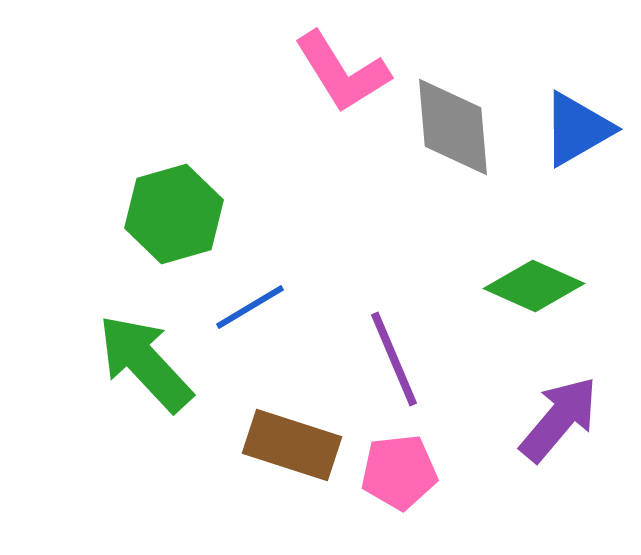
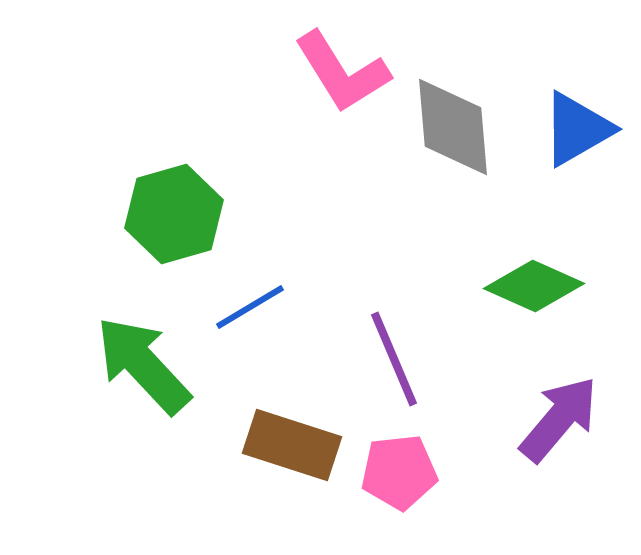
green arrow: moved 2 px left, 2 px down
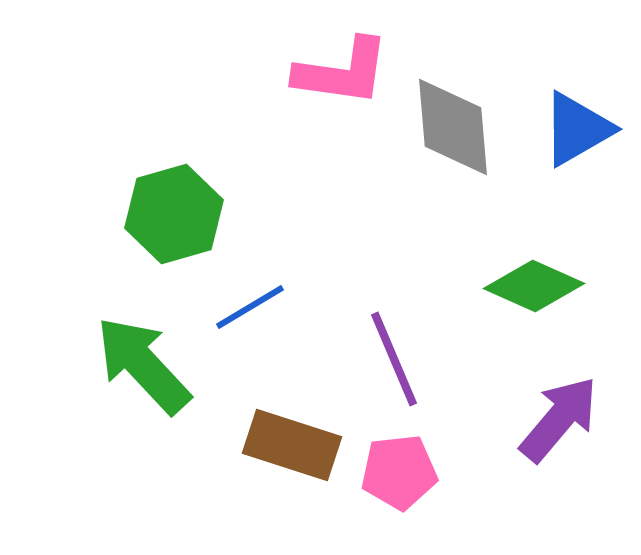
pink L-shape: rotated 50 degrees counterclockwise
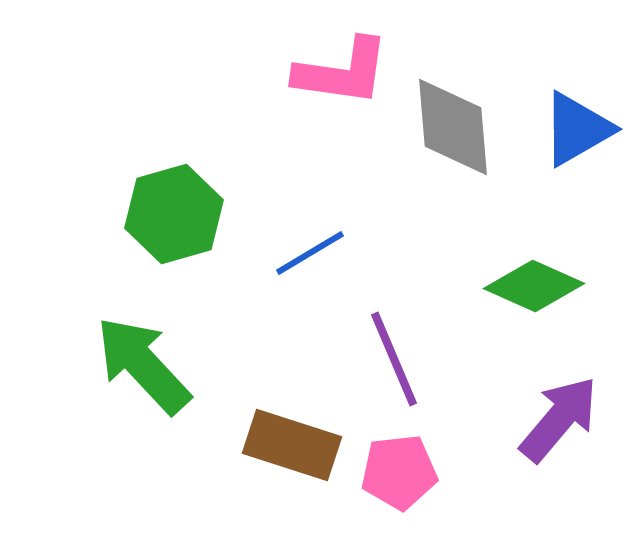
blue line: moved 60 px right, 54 px up
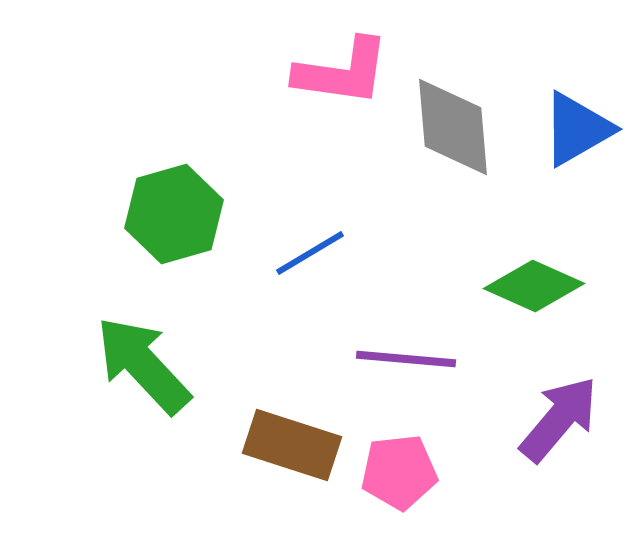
purple line: moved 12 px right; rotated 62 degrees counterclockwise
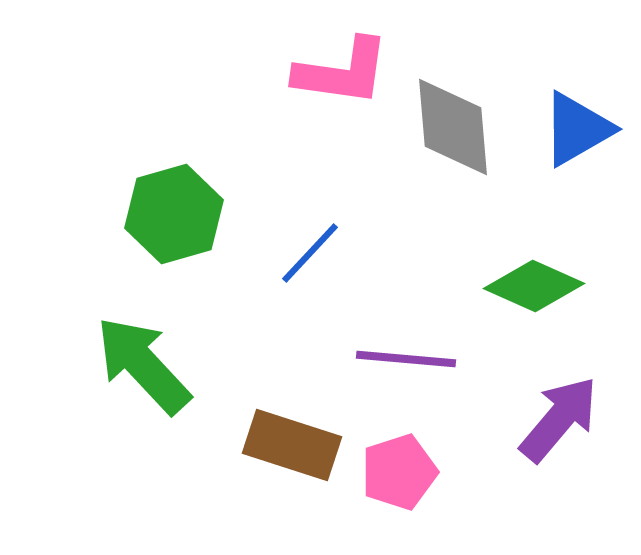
blue line: rotated 16 degrees counterclockwise
pink pentagon: rotated 12 degrees counterclockwise
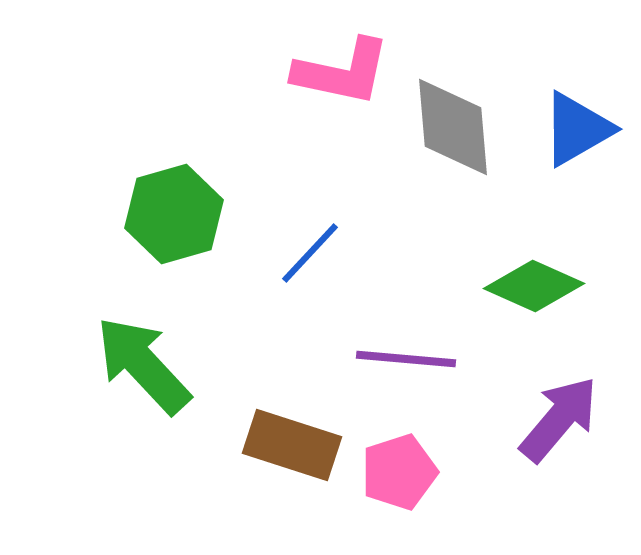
pink L-shape: rotated 4 degrees clockwise
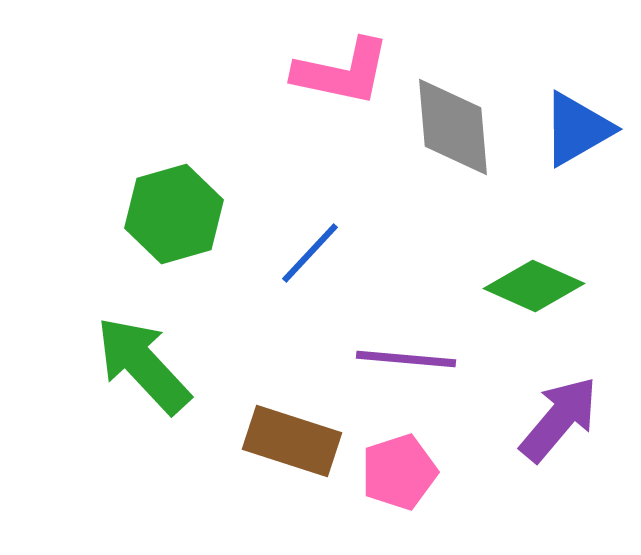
brown rectangle: moved 4 px up
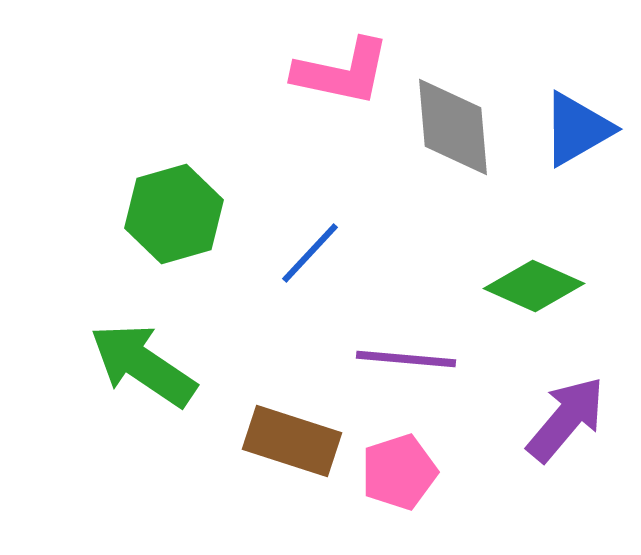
green arrow: rotated 13 degrees counterclockwise
purple arrow: moved 7 px right
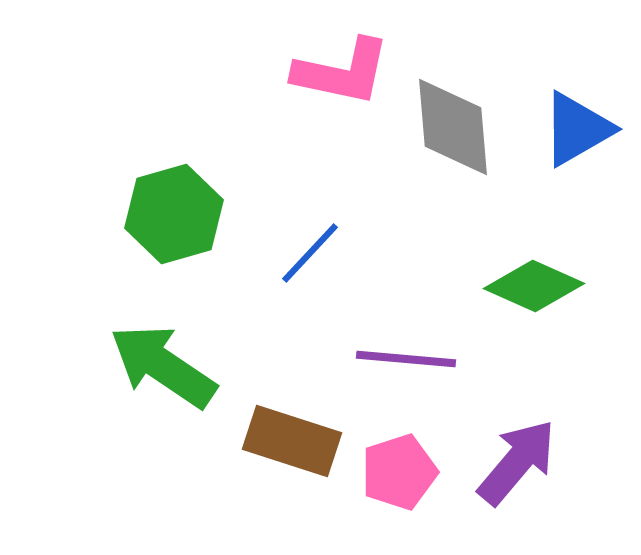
green arrow: moved 20 px right, 1 px down
purple arrow: moved 49 px left, 43 px down
